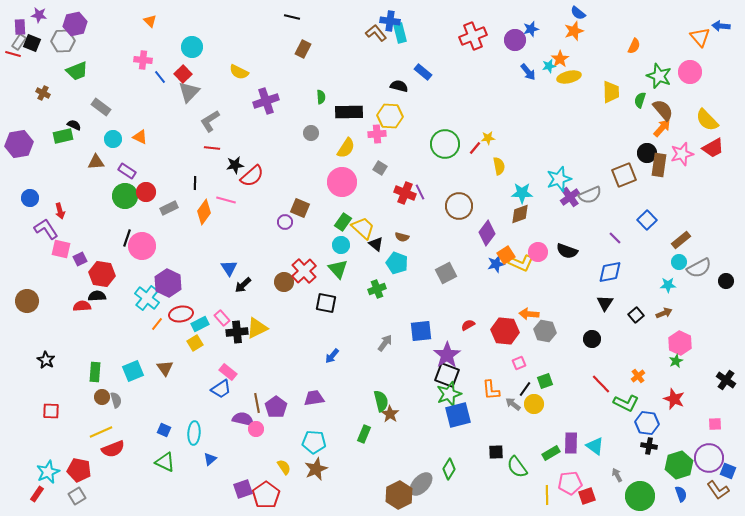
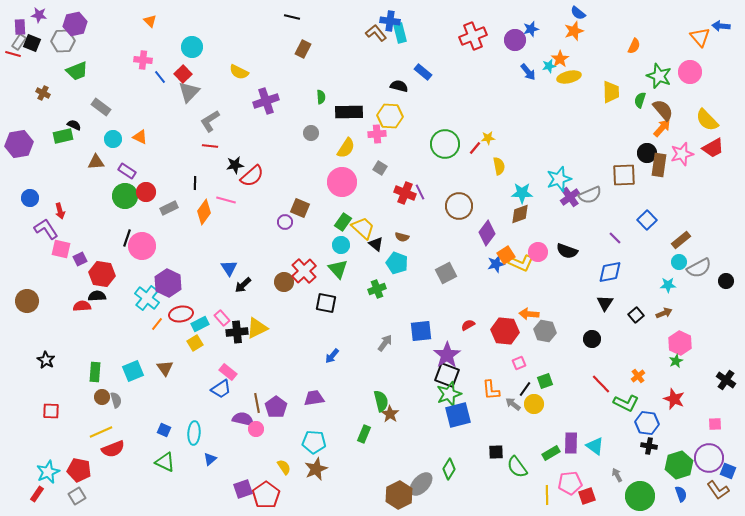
red line at (212, 148): moved 2 px left, 2 px up
brown square at (624, 175): rotated 20 degrees clockwise
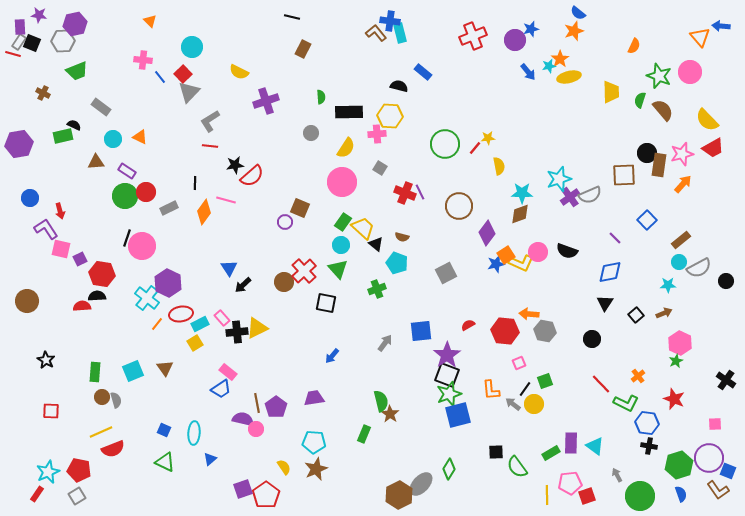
orange arrow at (662, 128): moved 21 px right, 56 px down
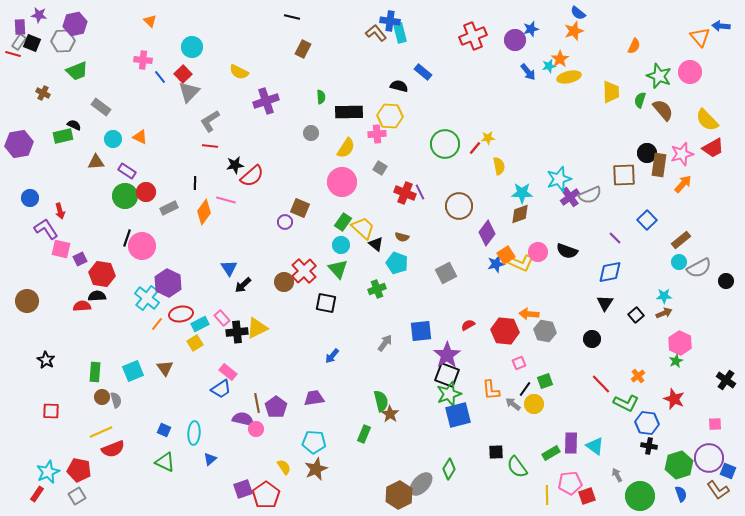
cyan star at (668, 285): moved 4 px left, 11 px down
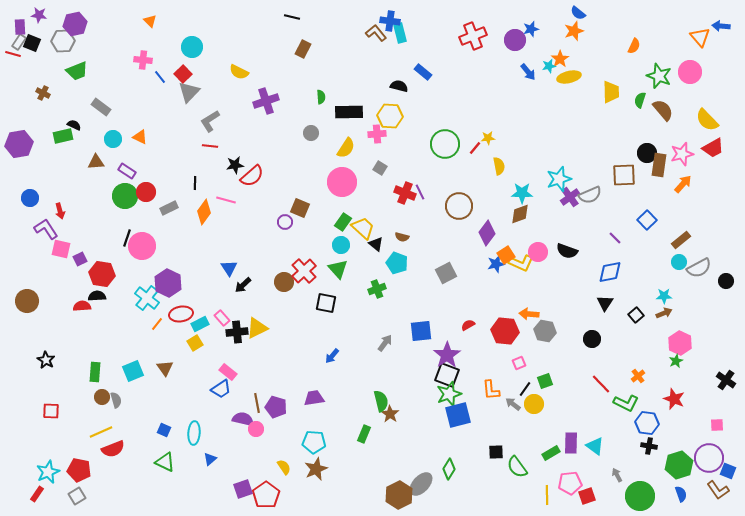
purple pentagon at (276, 407): rotated 20 degrees counterclockwise
pink square at (715, 424): moved 2 px right, 1 px down
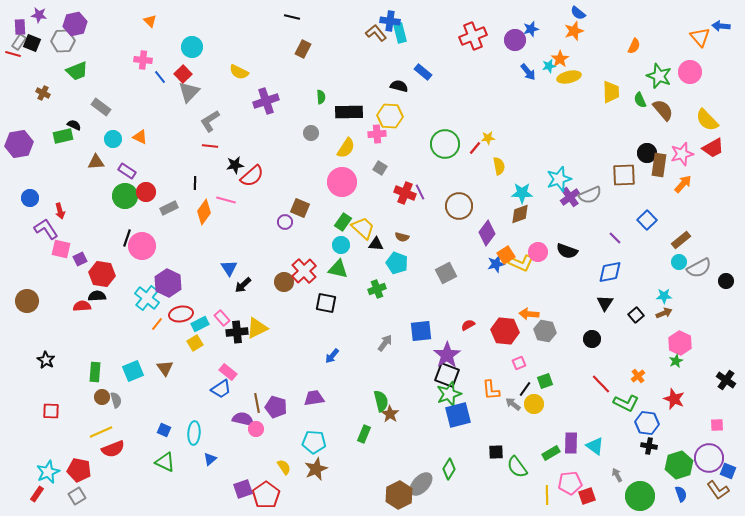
green semicircle at (640, 100): rotated 42 degrees counterclockwise
black triangle at (376, 244): rotated 35 degrees counterclockwise
green triangle at (338, 269): rotated 35 degrees counterclockwise
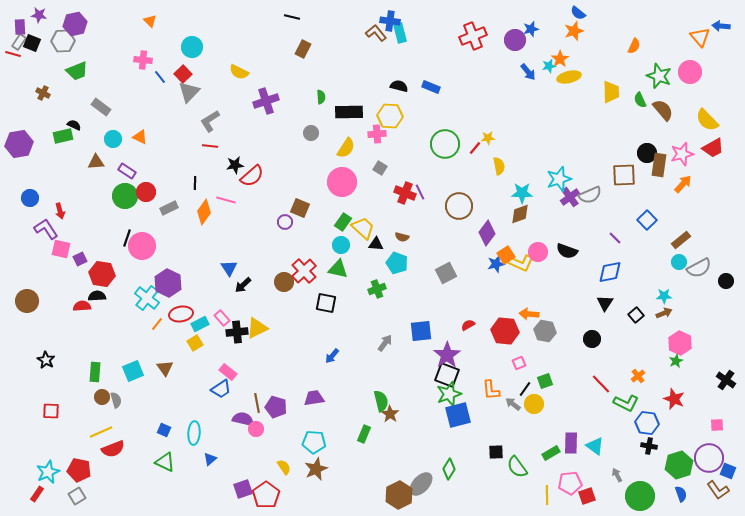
blue rectangle at (423, 72): moved 8 px right, 15 px down; rotated 18 degrees counterclockwise
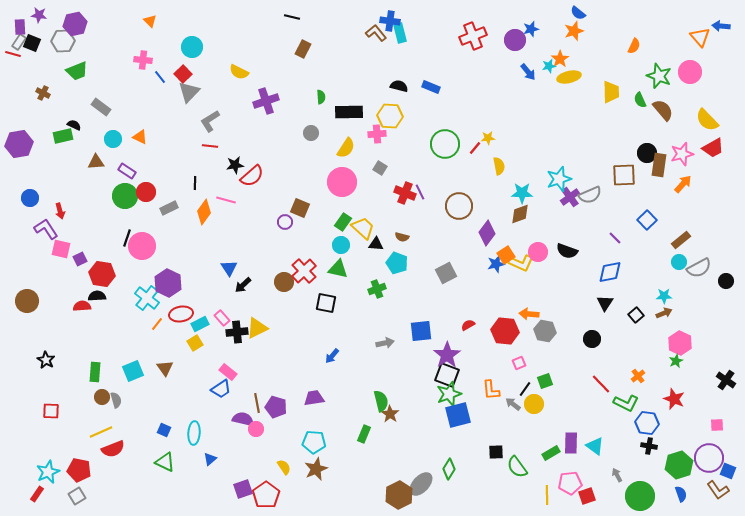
gray arrow at (385, 343): rotated 42 degrees clockwise
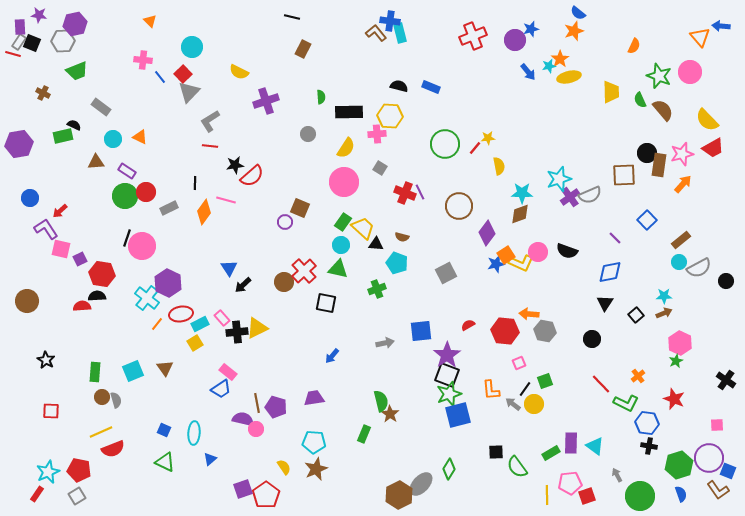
gray circle at (311, 133): moved 3 px left, 1 px down
pink circle at (342, 182): moved 2 px right
red arrow at (60, 211): rotated 63 degrees clockwise
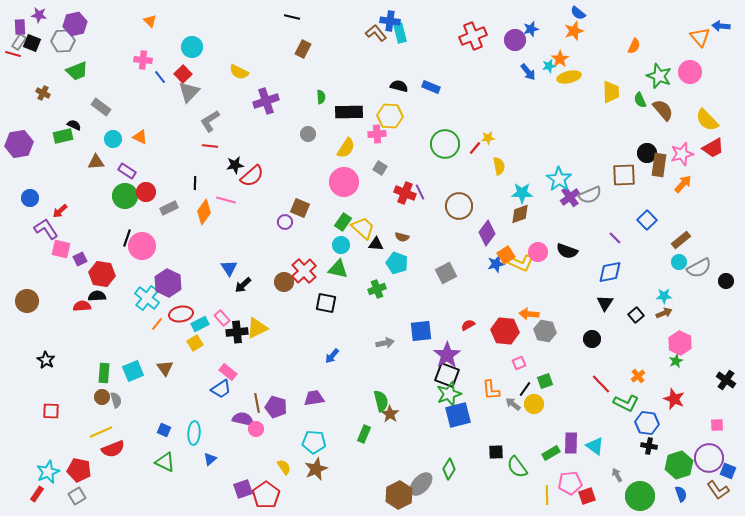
cyan star at (559, 179): rotated 20 degrees counterclockwise
green rectangle at (95, 372): moved 9 px right, 1 px down
